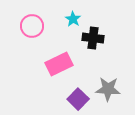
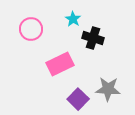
pink circle: moved 1 px left, 3 px down
black cross: rotated 10 degrees clockwise
pink rectangle: moved 1 px right
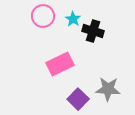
pink circle: moved 12 px right, 13 px up
black cross: moved 7 px up
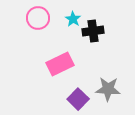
pink circle: moved 5 px left, 2 px down
black cross: rotated 25 degrees counterclockwise
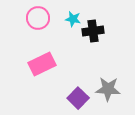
cyan star: rotated 21 degrees counterclockwise
pink rectangle: moved 18 px left
purple square: moved 1 px up
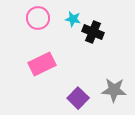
black cross: moved 1 px down; rotated 30 degrees clockwise
gray star: moved 6 px right, 1 px down
